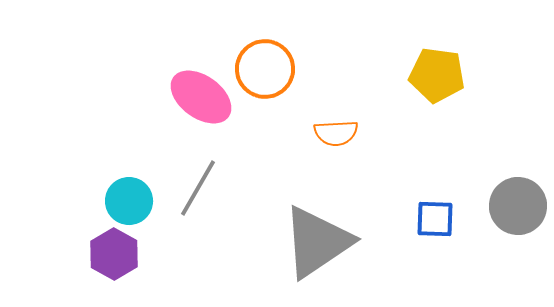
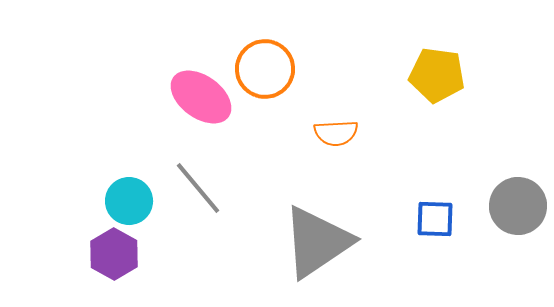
gray line: rotated 70 degrees counterclockwise
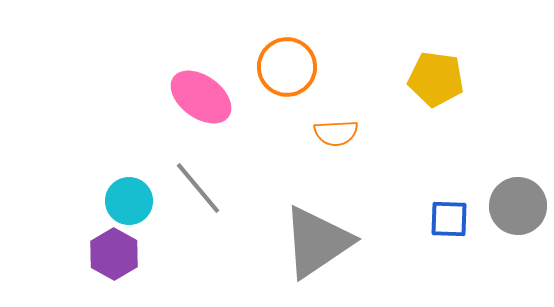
orange circle: moved 22 px right, 2 px up
yellow pentagon: moved 1 px left, 4 px down
blue square: moved 14 px right
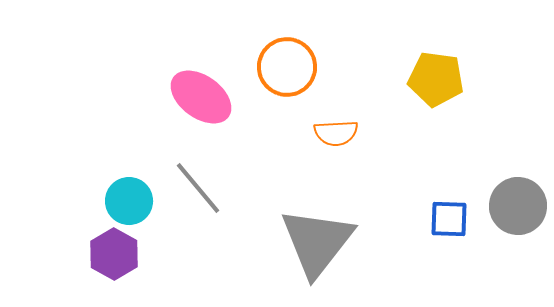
gray triangle: rotated 18 degrees counterclockwise
